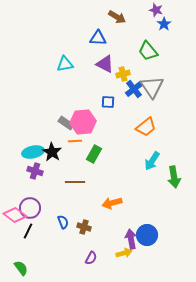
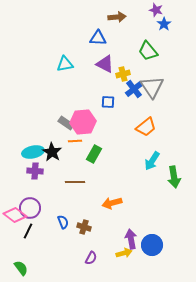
brown arrow: rotated 36 degrees counterclockwise
purple cross: rotated 14 degrees counterclockwise
blue circle: moved 5 px right, 10 px down
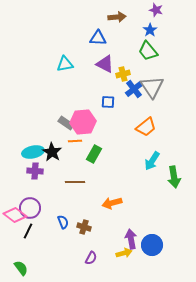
blue star: moved 14 px left, 6 px down
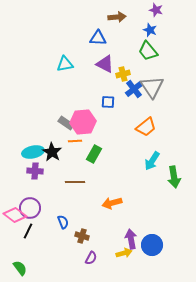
blue star: rotated 16 degrees counterclockwise
brown cross: moved 2 px left, 9 px down
green semicircle: moved 1 px left
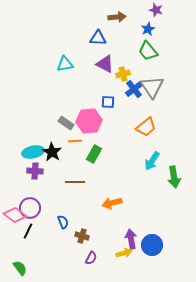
blue star: moved 2 px left, 1 px up; rotated 24 degrees clockwise
pink hexagon: moved 6 px right, 1 px up
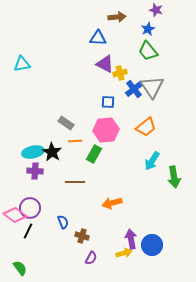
cyan triangle: moved 43 px left
yellow cross: moved 3 px left, 1 px up
pink hexagon: moved 17 px right, 9 px down
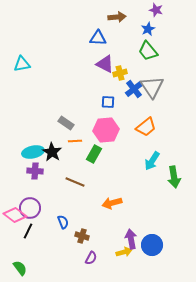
brown line: rotated 24 degrees clockwise
yellow arrow: moved 1 px up
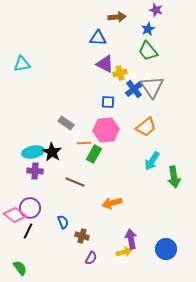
orange line: moved 9 px right, 2 px down
blue circle: moved 14 px right, 4 px down
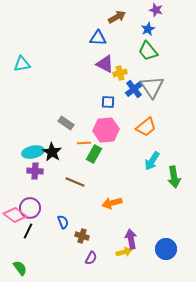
brown arrow: rotated 24 degrees counterclockwise
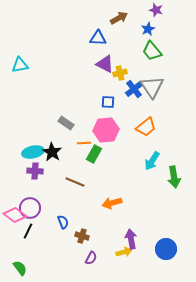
brown arrow: moved 2 px right, 1 px down
green trapezoid: moved 4 px right
cyan triangle: moved 2 px left, 1 px down
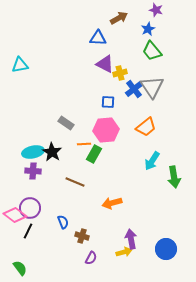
orange line: moved 1 px down
purple cross: moved 2 px left
